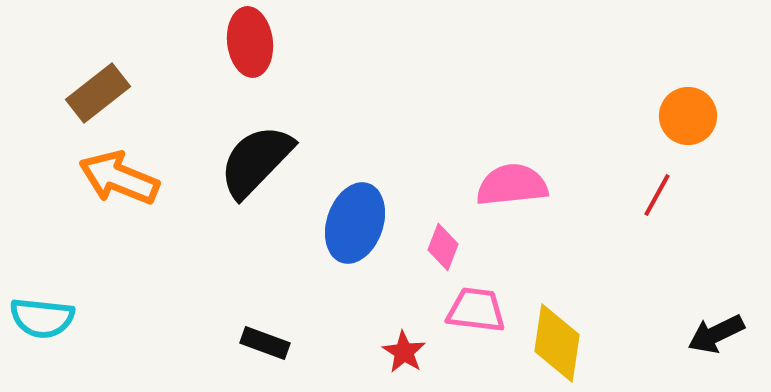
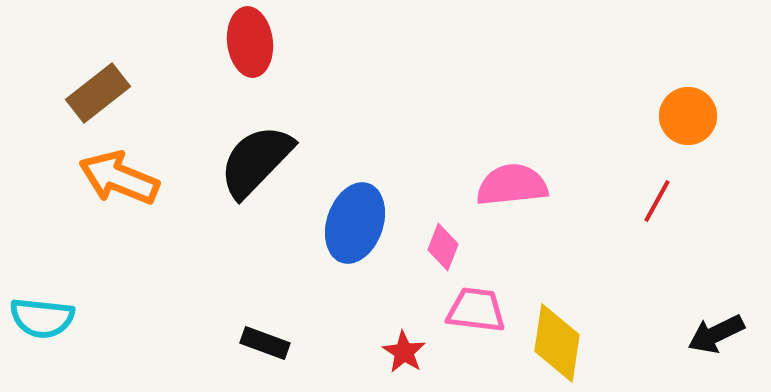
red line: moved 6 px down
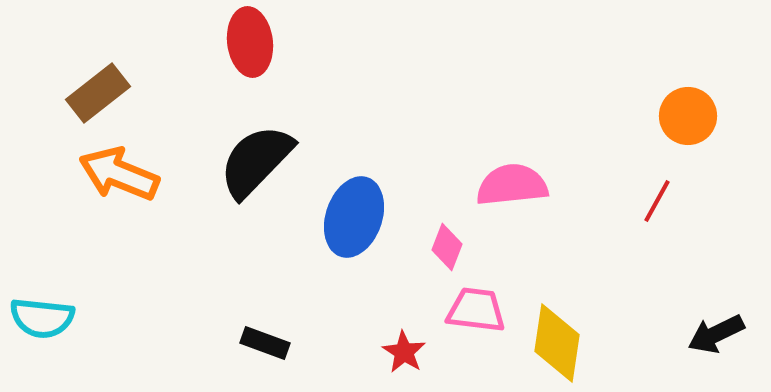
orange arrow: moved 4 px up
blue ellipse: moved 1 px left, 6 px up
pink diamond: moved 4 px right
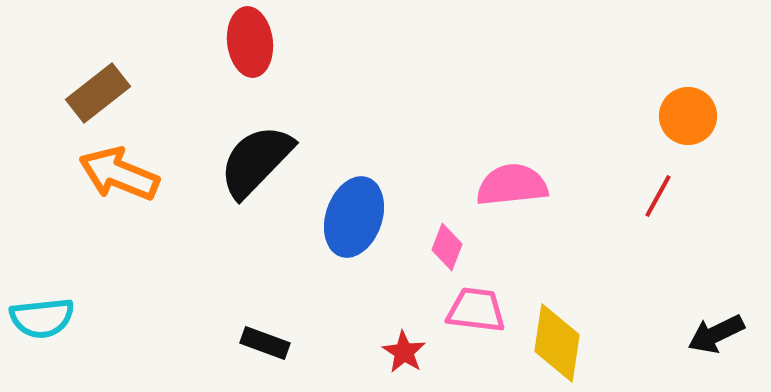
red line: moved 1 px right, 5 px up
cyan semicircle: rotated 12 degrees counterclockwise
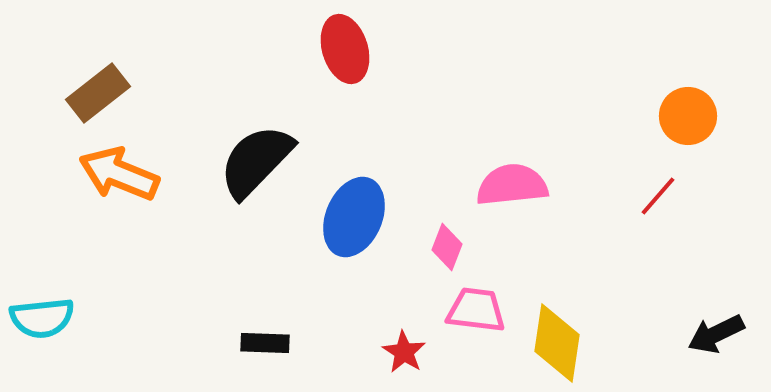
red ellipse: moved 95 px right, 7 px down; rotated 10 degrees counterclockwise
red line: rotated 12 degrees clockwise
blue ellipse: rotated 4 degrees clockwise
black rectangle: rotated 18 degrees counterclockwise
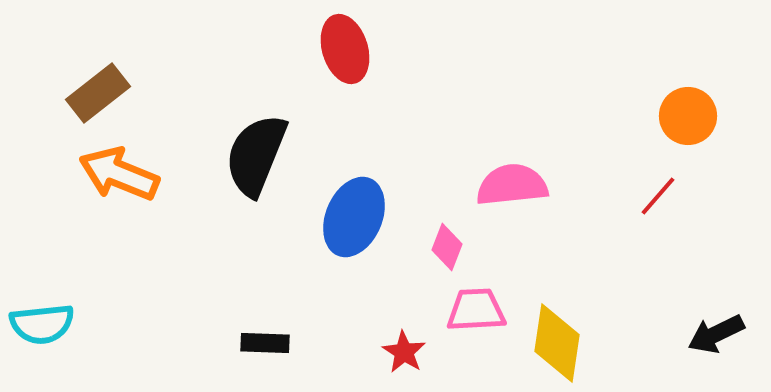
black semicircle: moved 6 px up; rotated 22 degrees counterclockwise
pink trapezoid: rotated 10 degrees counterclockwise
cyan semicircle: moved 6 px down
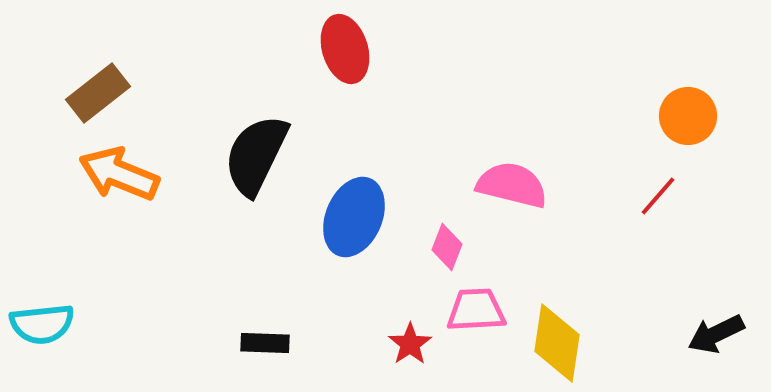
black semicircle: rotated 4 degrees clockwise
pink semicircle: rotated 20 degrees clockwise
red star: moved 6 px right, 8 px up; rotated 6 degrees clockwise
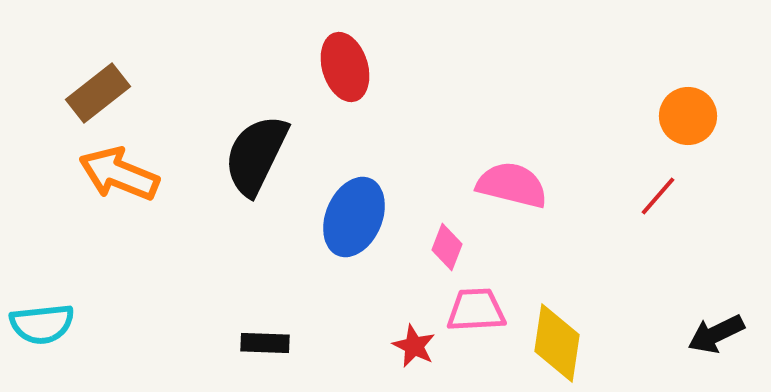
red ellipse: moved 18 px down
red star: moved 4 px right, 2 px down; rotated 12 degrees counterclockwise
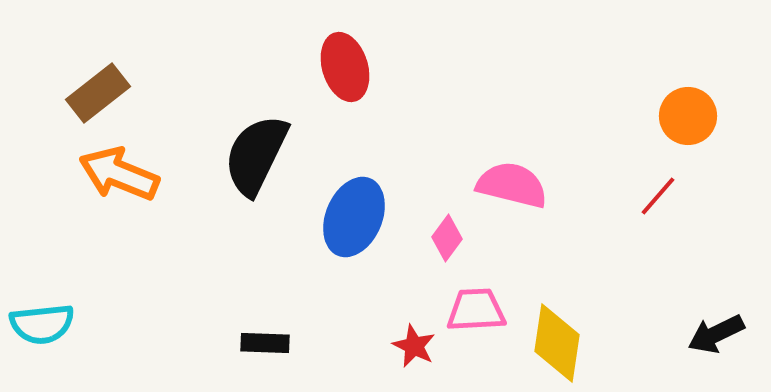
pink diamond: moved 9 px up; rotated 15 degrees clockwise
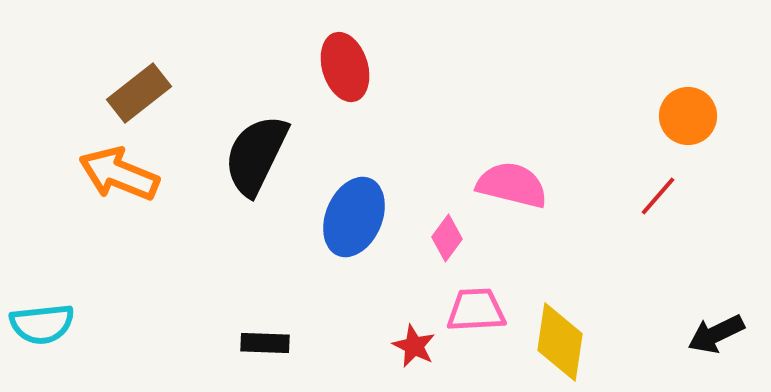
brown rectangle: moved 41 px right
yellow diamond: moved 3 px right, 1 px up
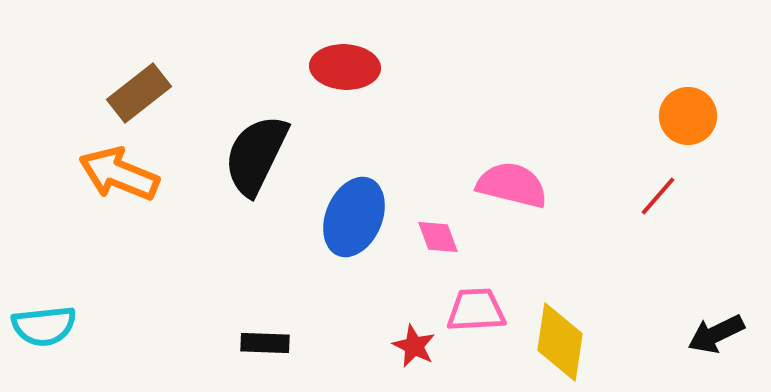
red ellipse: rotated 70 degrees counterclockwise
pink diamond: moved 9 px left, 1 px up; rotated 57 degrees counterclockwise
cyan semicircle: moved 2 px right, 2 px down
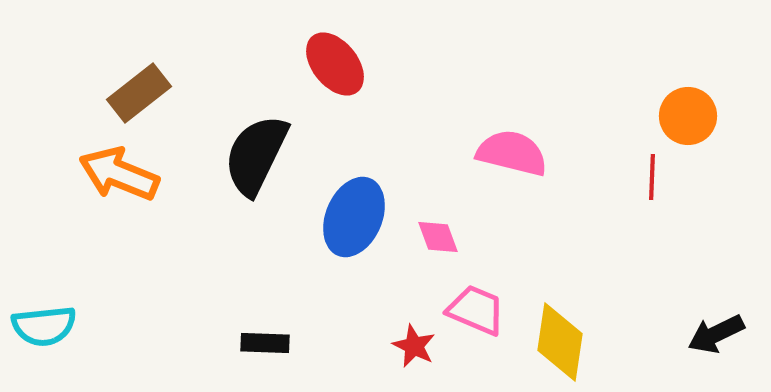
red ellipse: moved 10 px left, 3 px up; rotated 48 degrees clockwise
pink semicircle: moved 32 px up
red line: moved 6 px left, 19 px up; rotated 39 degrees counterclockwise
pink trapezoid: rotated 26 degrees clockwise
